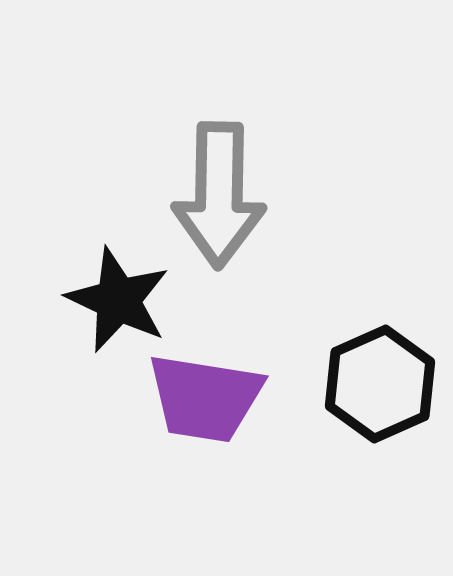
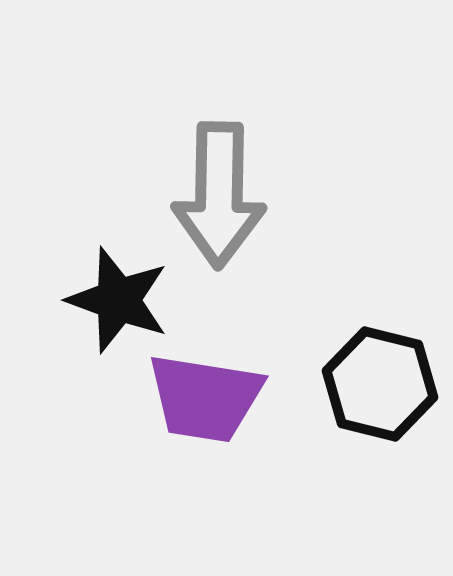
black star: rotated 5 degrees counterclockwise
black hexagon: rotated 22 degrees counterclockwise
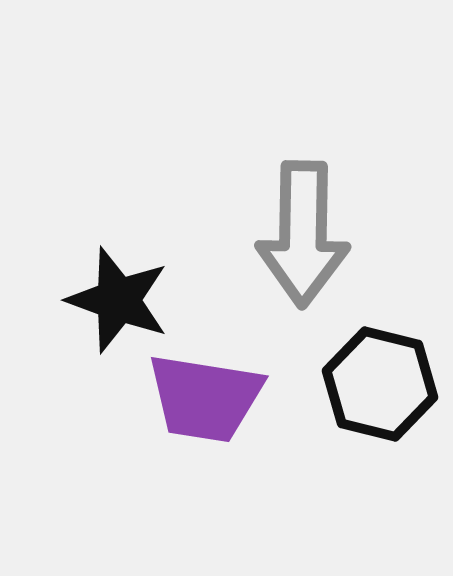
gray arrow: moved 84 px right, 39 px down
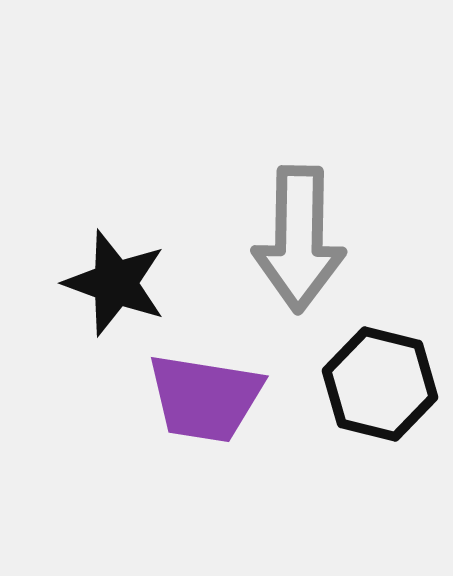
gray arrow: moved 4 px left, 5 px down
black star: moved 3 px left, 17 px up
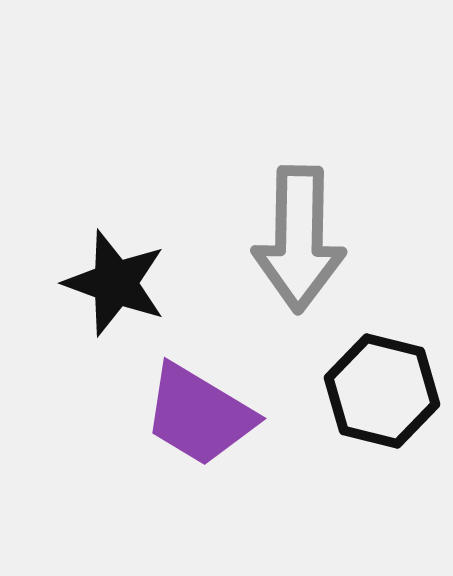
black hexagon: moved 2 px right, 7 px down
purple trapezoid: moved 6 px left, 17 px down; rotated 22 degrees clockwise
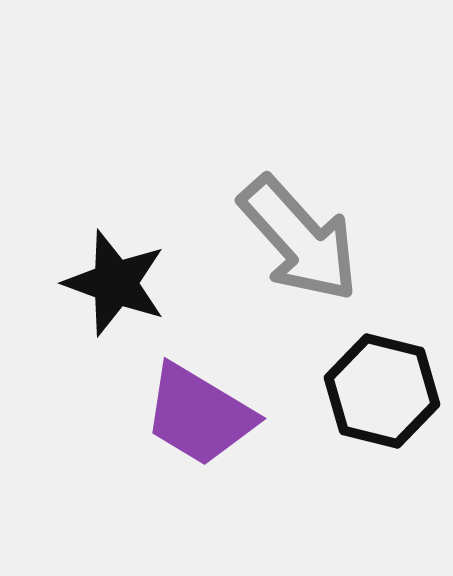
gray arrow: rotated 43 degrees counterclockwise
